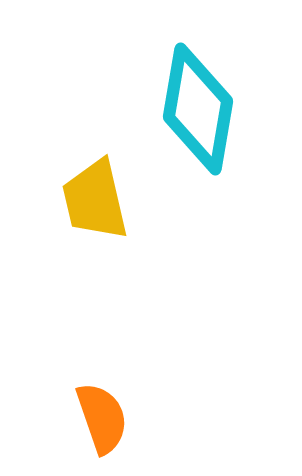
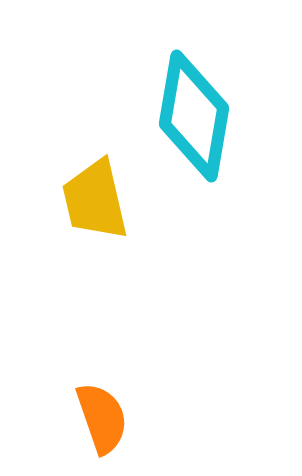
cyan diamond: moved 4 px left, 7 px down
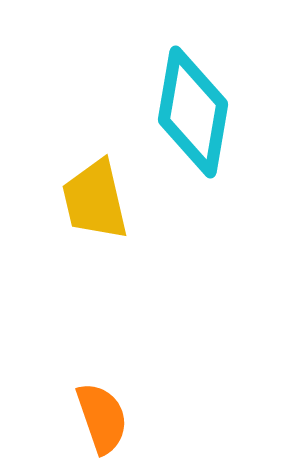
cyan diamond: moved 1 px left, 4 px up
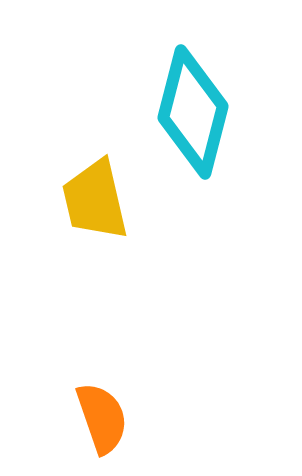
cyan diamond: rotated 5 degrees clockwise
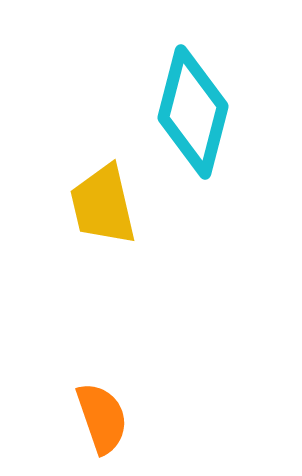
yellow trapezoid: moved 8 px right, 5 px down
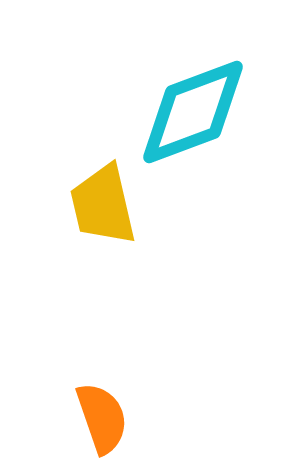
cyan diamond: rotated 55 degrees clockwise
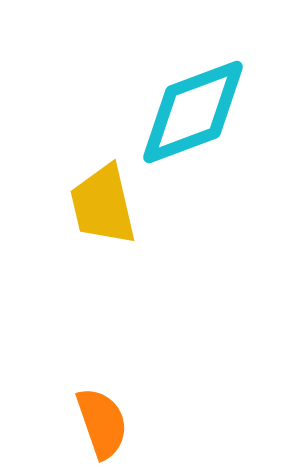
orange semicircle: moved 5 px down
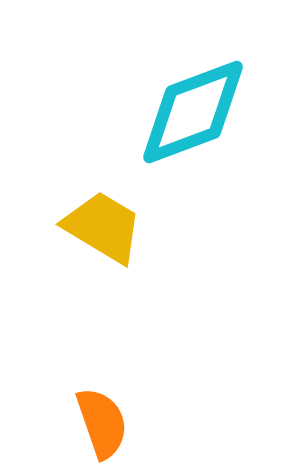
yellow trapezoid: moved 22 px down; rotated 134 degrees clockwise
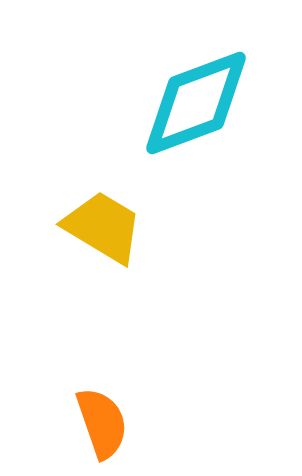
cyan diamond: moved 3 px right, 9 px up
